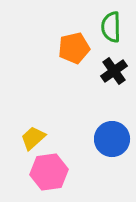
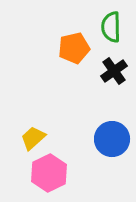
pink hexagon: moved 1 px down; rotated 18 degrees counterclockwise
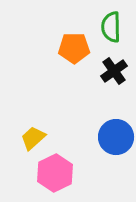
orange pentagon: rotated 12 degrees clockwise
blue circle: moved 4 px right, 2 px up
pink hexagon: moved 6 px right
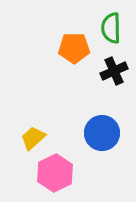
green semicircle: moved 1 px down
black cross: rotated 12 degrees clockwise
blue circle: moved 14 px left, 4 px up
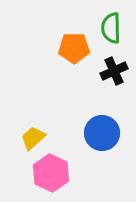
pink hexagon: moved 4 px left; rotated 9 degrees counterclockwise
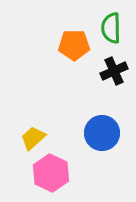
orange pentagon: moved 3 px up
